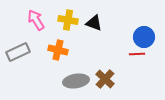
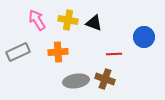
pink arrow: moved 1 px right
orange cross: moved 2 px down; rotated 18 degrees counterclockwise
red line: moved 23 px left
brown cross: rotated 24 degrees counterclockwise
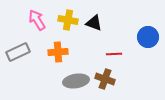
blue circle: moved 4 px right
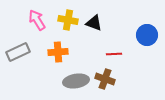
blue circle: moved 1 px left, 2 px up
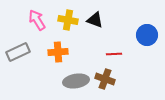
black triangle: moved 1 px right, 3 px up
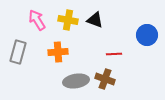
gray rectangle: rotated 50 degrees counterclockwise
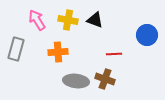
gray rectangle: moved 2 px left, 3 px up
gray ellipse: rotated 15 degrees clockwise
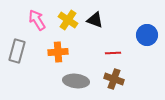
yellow cross: rotated 24 degrees clockwise
gray rectangle: moved 1 px right, 2 px down
red line: moved 1 px left, 1 px up
brown cross: moved 9 px right
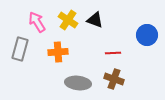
pink arrow: moved 2 px down
gray rectangle: moved 3 px right, 2 px up
gray ellipse: moved 2 px right, 2 px down
